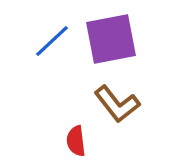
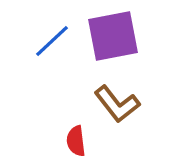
purple square: moved 2 px right, 3 px up
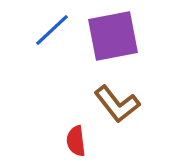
blue line: moved 11 px up
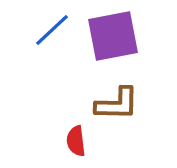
brown L-shape: rotated 51 degrees counterclockwise
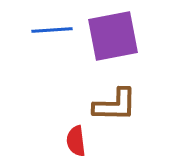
blue line: rotated 39 degrees clockwise
brown L-shape: moved 2 px left, 1 px down
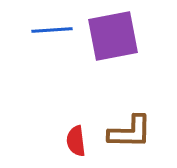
brown L-shape: moved 15 px right, 27 px down
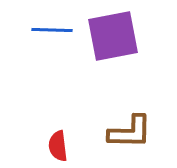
blue line: rotated 6 degrees clockwise
red semicircle: moved 18 px left, 5 px down
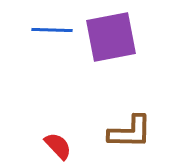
purple square: moved 2 px left, 1 px down
red semicircle: rotated 144 degrees clockwise
